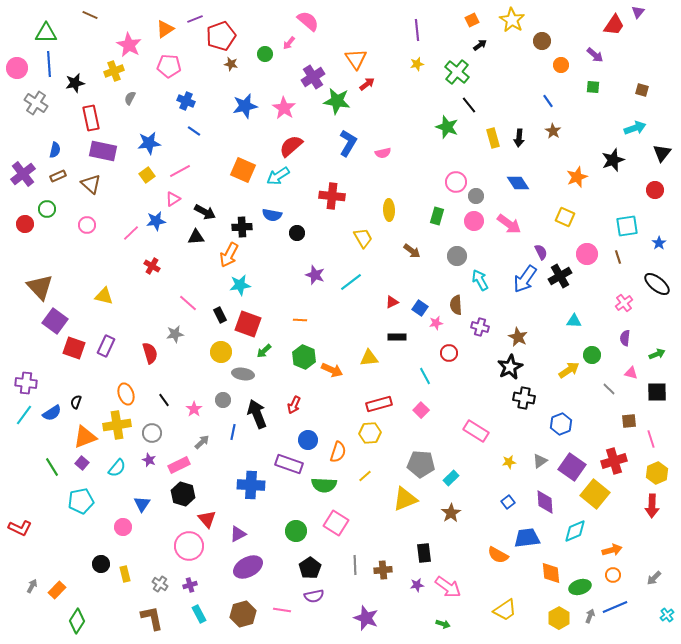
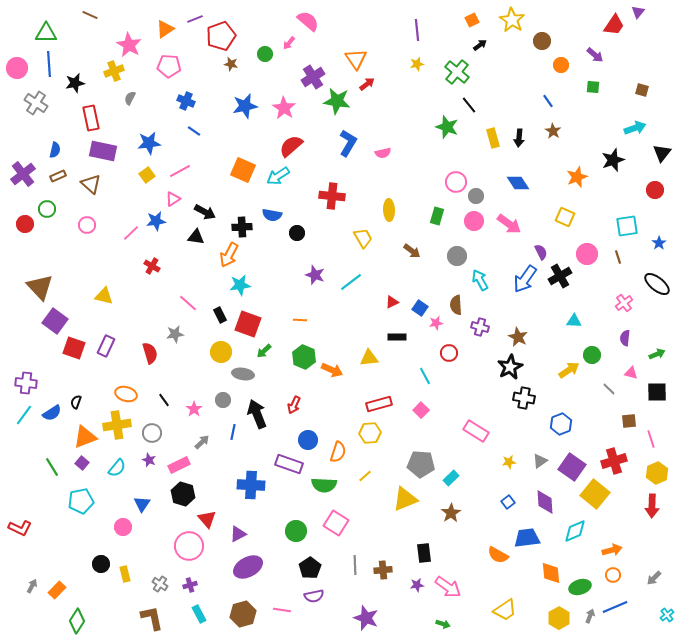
black triangle at (196, 237): rotated 12 degrees clockwise
orange ellipse at (126, 394): rotated 55 degrees counterclockwise
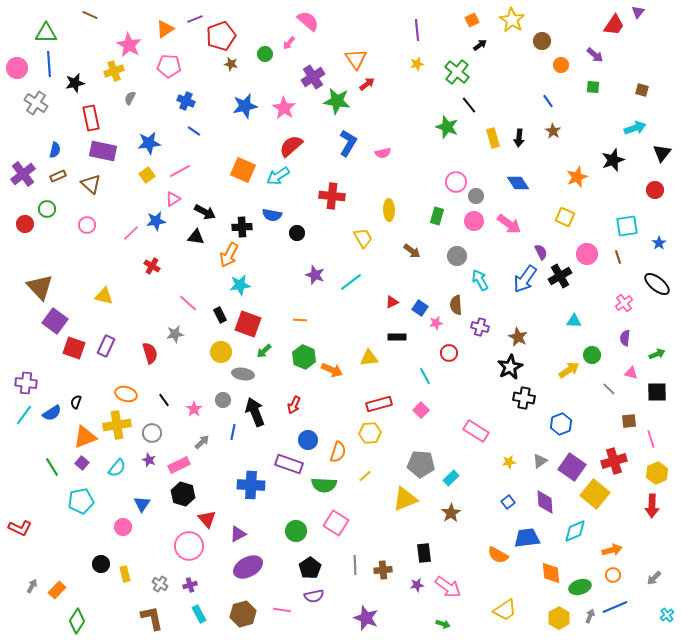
black arrow at (257, 414): moved 2 px left, 2 px up
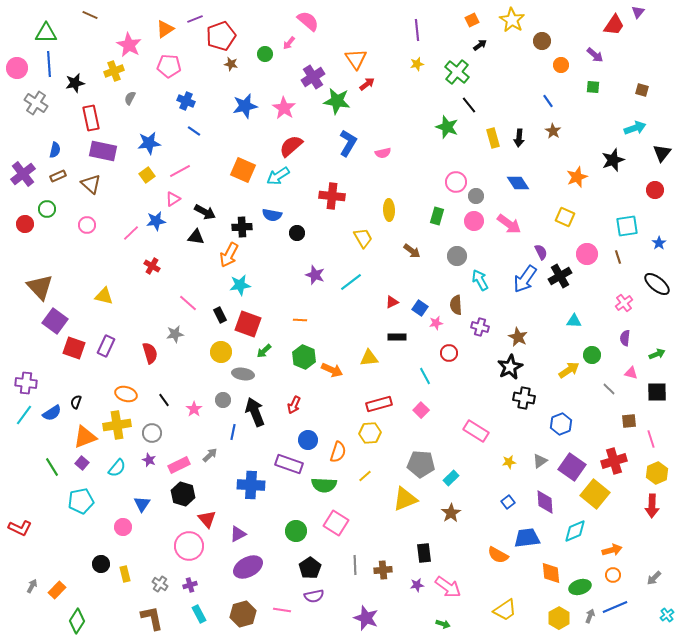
gray arrow at (202, 442): moved 8 px right, 13 px down
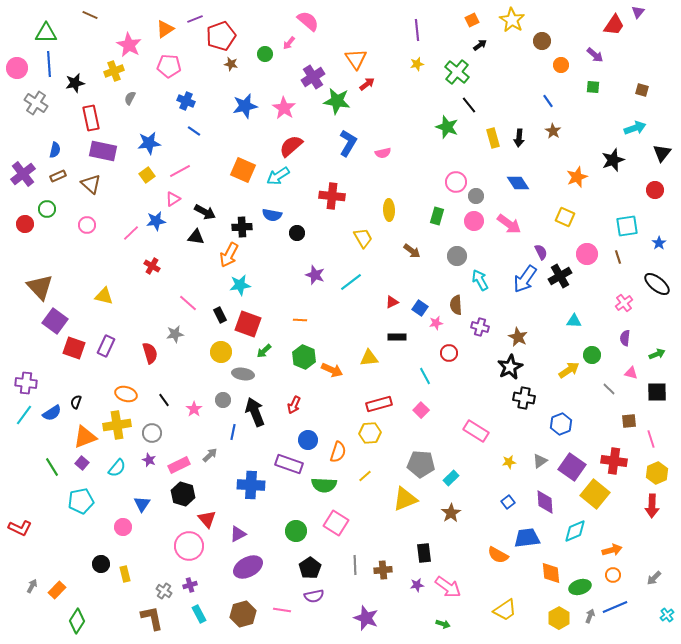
red cross at (614, 461): rotated 25 degrees clockwise
gray cross at (160, 584): moved 4 px right, 7 px down
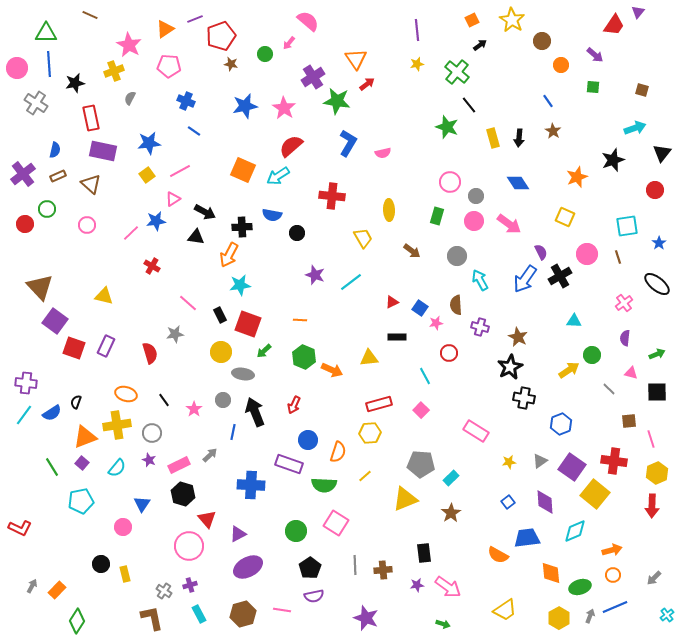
pink circle at (456, 182): moved 6 px left
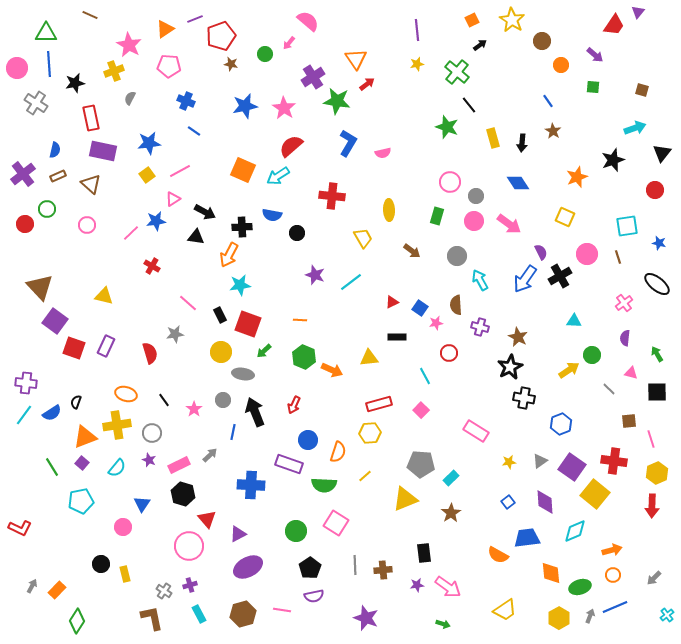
black arrow at (519, 138): moved 3 px right, 5 px down
blue star at (659, 243): rotated 24 degrees counterclockwise
green arrow at (657, 354): rotated 98 degrees counterclockwise
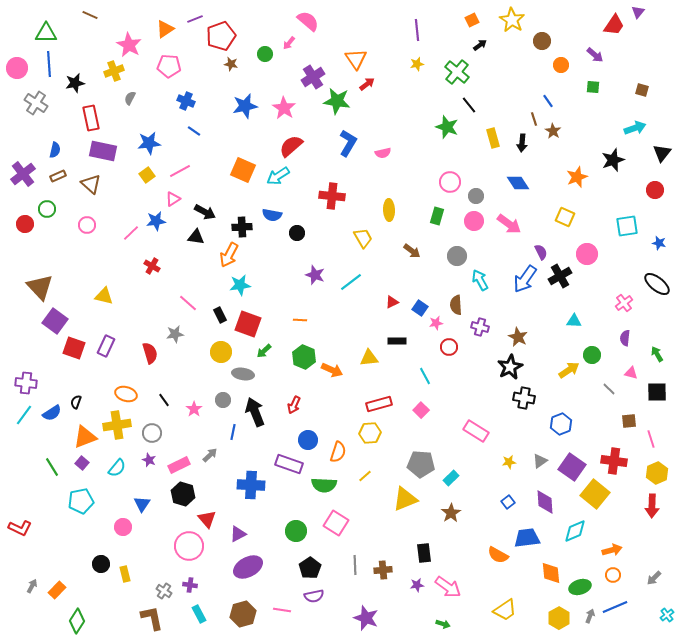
brown line at (618, 257): moved 84 px left, 138 px up
black rectangle at (397, 337): moved 4 px down
red circle at (449, 353): moved 6 px up
purple cross at (190, 585): rotated 24 degrees clockwise
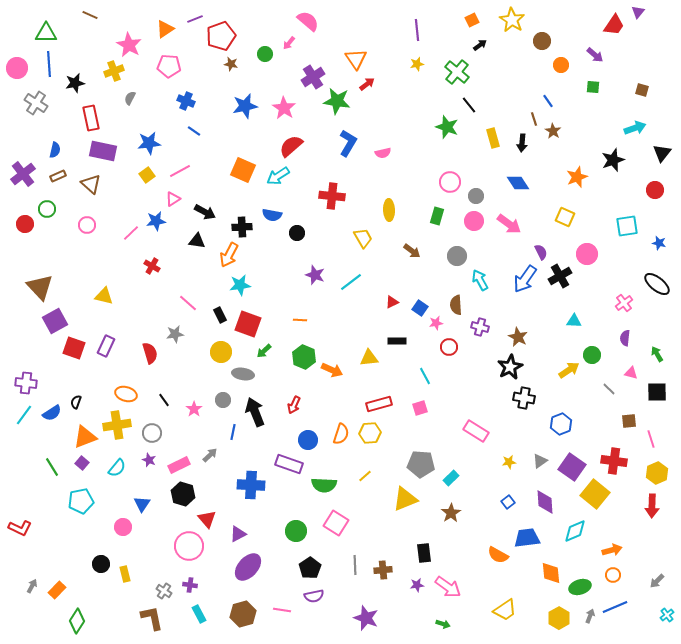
black triangle at (196, 237): moved 1 px right, 4 px down
purple square at (55, 321): rotated 25 degrees clockwise
pink square at (421, 410): moved 1 px left, 2 px up; rotated 28 degrees clockwise
orange semicircle at (338, 452): moved 3 px right, 18 px up
purple ellipse at (248, 567): rotated 20 degrees counterclockwise
gray arrow at (654, 578): moved 3 px right, 3 px down
